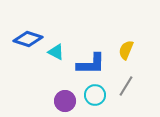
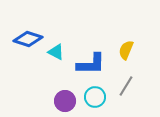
cyan circle: moved 2 px down
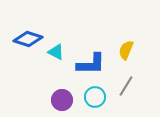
purple circle: moved 3 px left, 1 px up
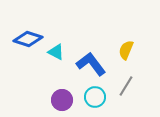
blue L-shape: rotated 128 degrees counterclockwise
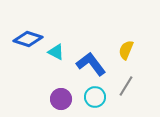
purple circle: moved 1 px left, 1 px up
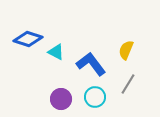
gray line: moved 2 px right, 2 px up
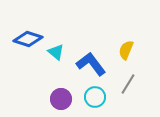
cyan triangle: rotated 12 degrees clockwise
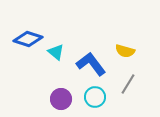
yellow semicircle: moved 1 px left, 1 px down; rotated 96 degrees counterclockwise
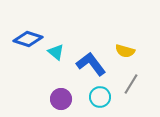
gray line: moved 3 px right
cyan circle: moved 5 px right
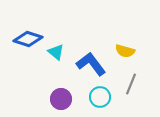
gray line: rotated 10 degrees counterclockwise
